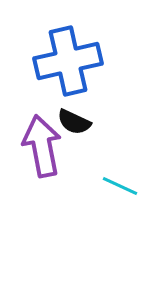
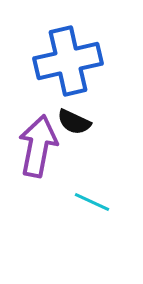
purple arrow: moved 4 px left; rotated 22 degrees clockwise
cyan line: moved 28 px left, 16 px down
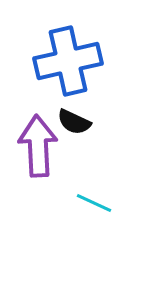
purple arrow: rotated 14 degrees counterclockwise
cyan line: moved 2 px right, 1 px down
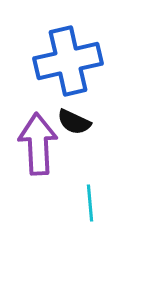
purple arrow: moved 2 px up
cyan line: moved 4 px left; rotated 60 degrees clockwise
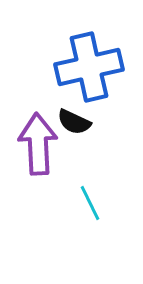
blue cross: moved 21 px right, 6 px down
cyan line: rotated 21 degrees counterclockwise
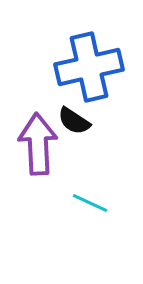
black semicircle: moved 1 px up; rotated 8 degrees clockwise
cyan line: rotated 39 degrees counterclockwise
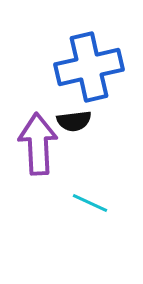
black semicircle: rotated 40 degrees counterclockwise
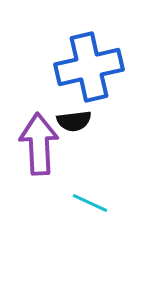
purple arrow: moved 1 px right
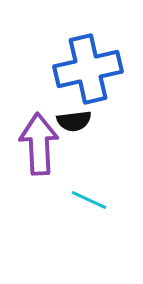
blue cross: moved 1 px left, 2 px down
cyan line: moved 1 px left, 3 px up
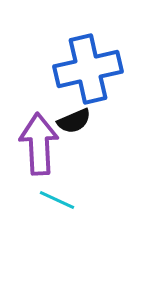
black semicircle: rotated 16 degrees counterclockwise
cyan line: moved 32 px left
